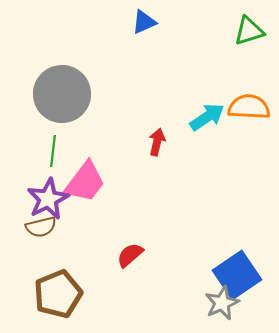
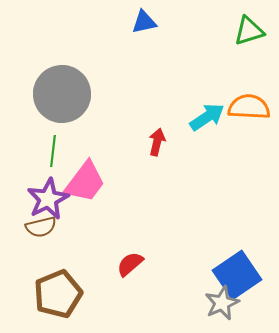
blue triangle: rotated 12 degrees clockwise
red semicircle: moved 9 px down
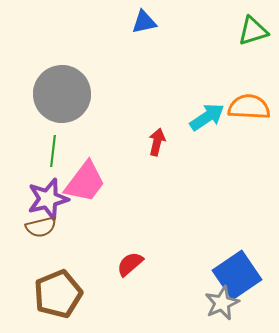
green triangle: moved 4 px right
purple star: rotated 12 degrees clockwise
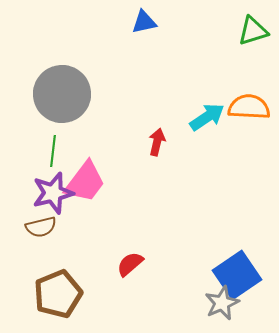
purple star: moved 5 px right, 6 px up
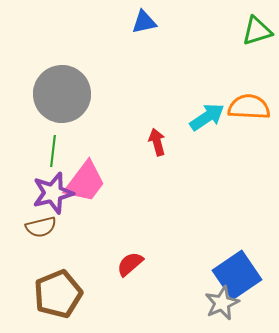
green triangle: moved 4 px right
red arrow: rotated 28 degrees counterclockwise
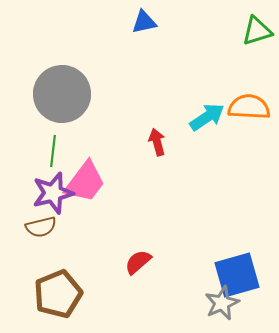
red semicircle: moved 8 px right, 2 px up
blue square: rotated 18 degrees clockwise
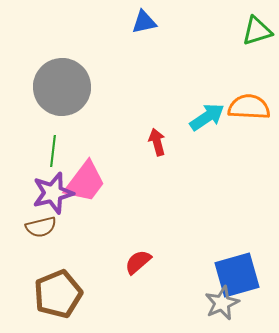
gray circle: moved 7 px up
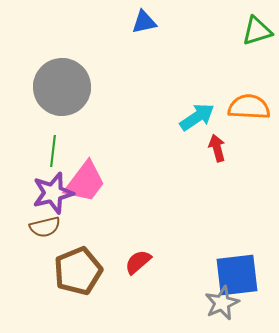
cyan arrow: moved 10 px left
red arrow: moved 60 px right, 6 px down
brown semicircle: moved 4 px right
blue square: rotated 9 degrees clockwise
brown pentagon: moved 20 px right, 23 px up
